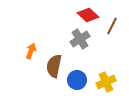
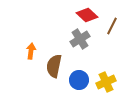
red diamond: moved 1 px left
orange arrow: rotated 14 degrees counterclockwise
blue circle: moved 2 px right
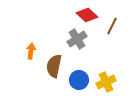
gray cross: moved 3 px left
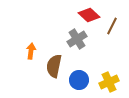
red diamond: moved 2 px right
yellow cross: moved 3 px right
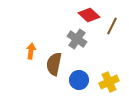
gray cross: rotated 24 degrees counterclockwise
brown semicircle: moved 2 px up
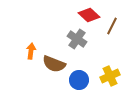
brown semicircle: rotated 80 degrees counterclockwise
yellow cross: moved 1 px right, 6 px up
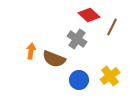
brown line: moved 1 px down
brown semicircle: moved 5 px up
yellow cross: rotated 12 degrees counterclockwise
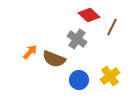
orange arrow: moved 1 px left, 1 px down; rotated 35 degrees clockwise
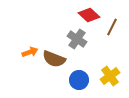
orange arrow: rotated 28 degrees clockwise
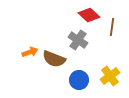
brown line: rotated 18 degrees counterclockwise
gray cross: moved 1 px right, 1 px down
